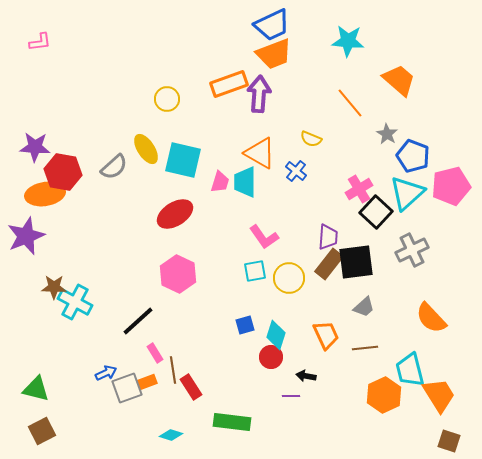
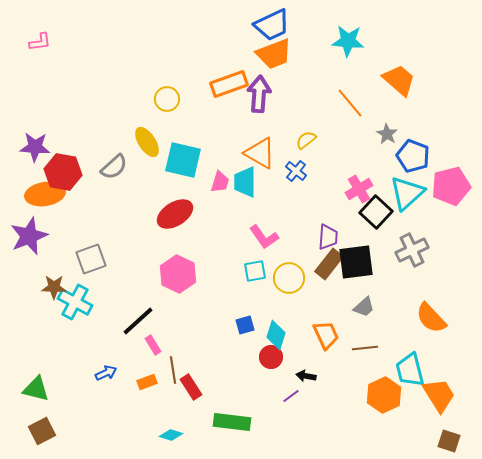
yellow semicircle at (311, 139): moved 5 px left, 1 px down; rotated 120 degrees clockwise
yellow ellipse at (146, 149): moved 1 px right, 7 px up
purple star at (26, 236): moved 3 px right
pink rectangle at (155, 353): moved 2 px left, 8 px up
gray square at (127, 388): moved 36 px left, 129 px up
purple line at (291, 396): rotated 36 degrees counterclockwise
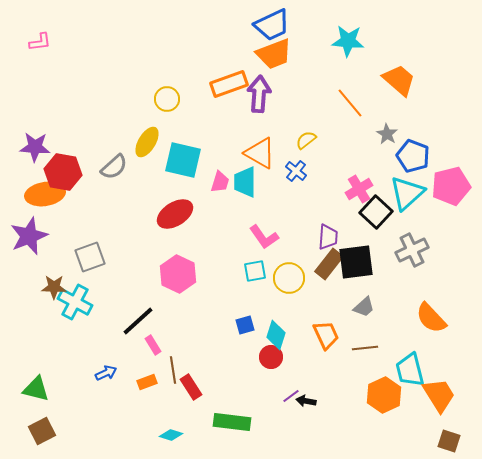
yellow ellipse at (147, 142): rotated 64 degrees clockwise
gray square at (91, 259): moved 1 px left, 2 px up
black arrow at (306, 376): moved 25 px down
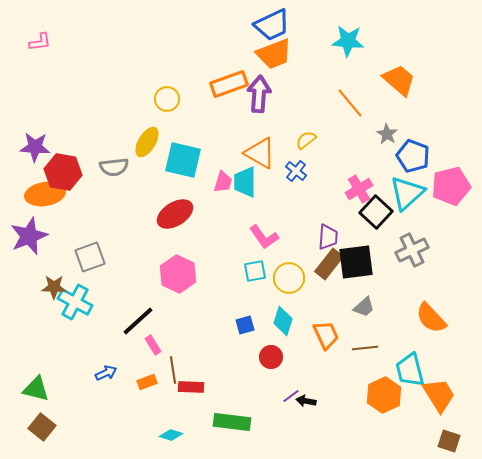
gray semicircle at (114, 167): rotated 36 degrees clockwise
pink trapezoid at (220, 182): moved 3 px right
cyan diamond at (276, 335): moved 7 px right, 14 px up
red rectangle at (191, 387): rotated 55 degrees counterclockwise
brown square at (42, 431): moved 4 px up; rotated 24 degrees counterclockwise
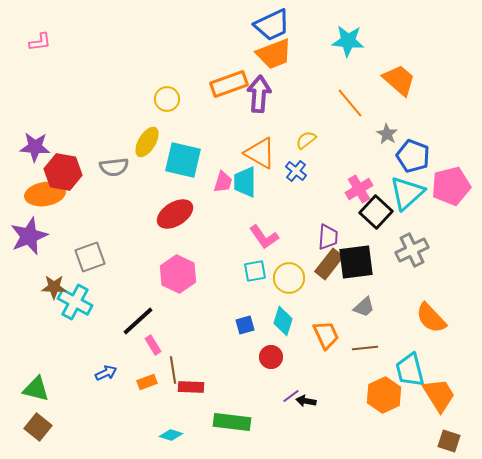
brown square at (42, 427): moved 4 px left
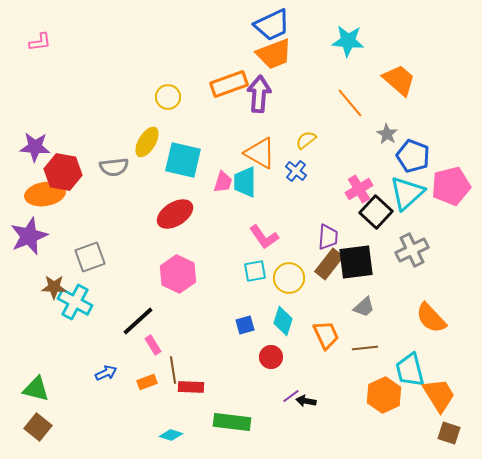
yellow circle at (167, 99): moved 1 px right, 2 px up
brown square at (449, 441): moved 8 px up
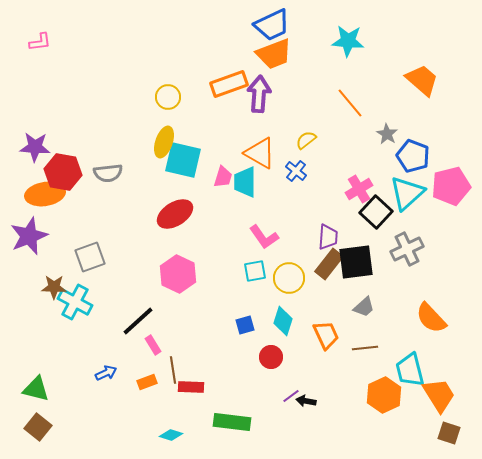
orange trapezoid at (399, 80): moved 23 px right
yellow ellipse at (147, 142): moved 17 px right; rotated 12 degrees counterclockwise
gray semicircle at (114, 167): moved 6 px left, 6 px down
pink trapezoid at (223, 182): moved 5 px up
gray cross at (412, 250): moved 5 px left, 1 px up
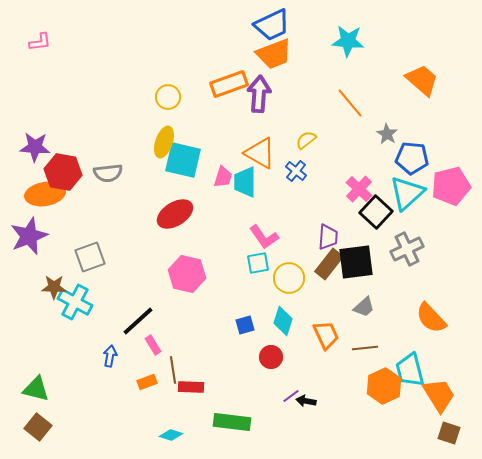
blue pentagon at (413, 156): moved 1 px left, 2 px down; rotated 16 degrees counterclockwise
pink cross at (359, 189): rotated 16 degrees counterclockwise
cyan square at (255, 271): moved 3 px right, 8 px up
pink hexagon at (178, 274): moved 9 px right; rotated 12 degrees counterclockwise
blue arrow at (106, 373): moved 4 px right, 17 px up; rotated 55 degrees counterclockwise
orange hexagon at (384, 395): moved 9 px up
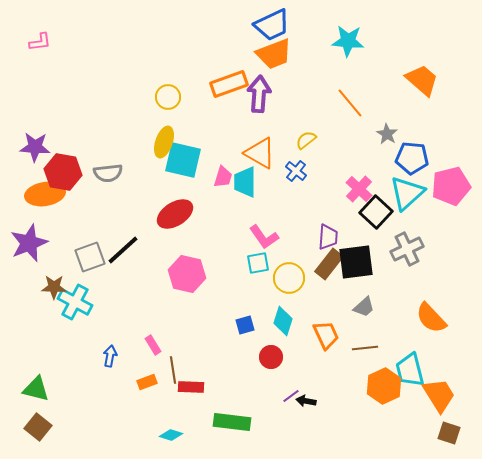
purple star at (29, 236): moved 7 px down
black line at (138, 321): moved 15 px left, 71 px up
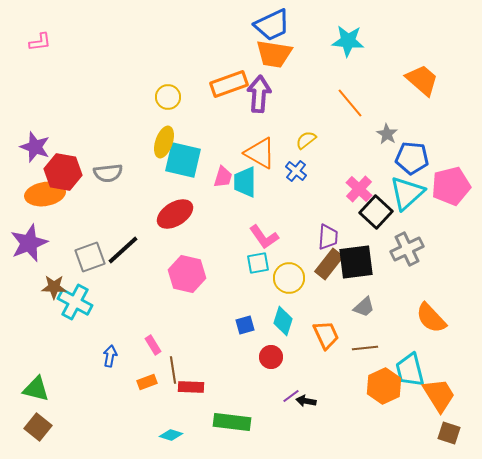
orange trapezoid at (274, 54): rotated 30 degrees clockwise
purple star at (35, 147): rotated 16 degrees clockwise
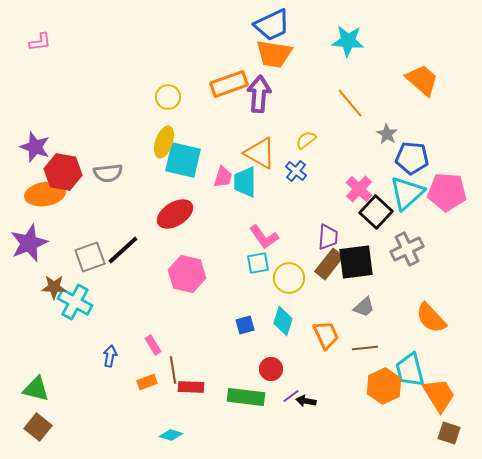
pink pentagon at (451, 186): moved 4 px left, 6 px down; rotated 18 degrees clockwise
red circle at (271, 357): moved 12 px down
green rectangle at (232, 422): moved 14 px right, 25 px up
